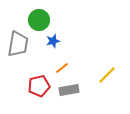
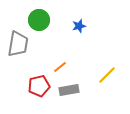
blue star: moved 26 px right, 15 px up
orange line: moved 2 px left, 1 px up
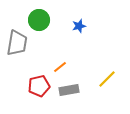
gray trapezoid: moved 1 px left, 1 px up
yellow line: moved 4 px down
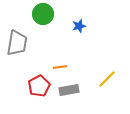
green circle: moved 4 px right, 6 px up
orange line: rotated 32 degrees clockwise
red pentagon: rotated 15 degrees counterclockwise
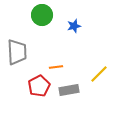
green circle: moved 1 px left, 1 px down
blue star: moved 5 px left
gray trapezoid: moved 9 px down; rotated 12 degrees counterclockwise
orange line: moved 4 px left
yellow line: moved 8 px left, 5 px up
